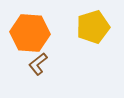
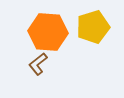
orange hexagon: moved 18 px right, 1 px up
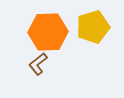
orange hexagon: rotated 6 degrees counterclockwise
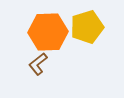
yellow pentagon: moved 6 px left
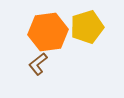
orange hexagon: rotated 6 degrees counterclockwise
